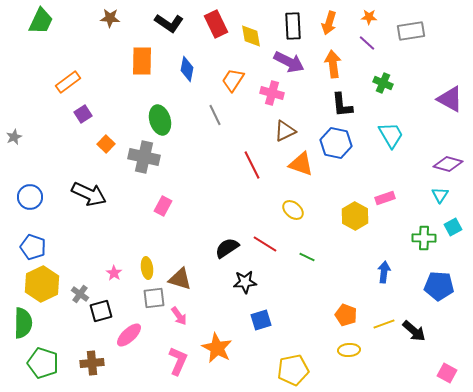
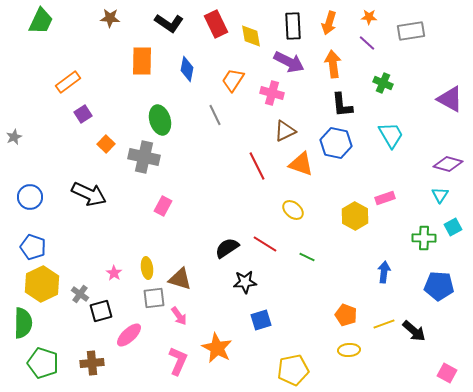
red line at (252, 165): moved 5 px right, 1 px down
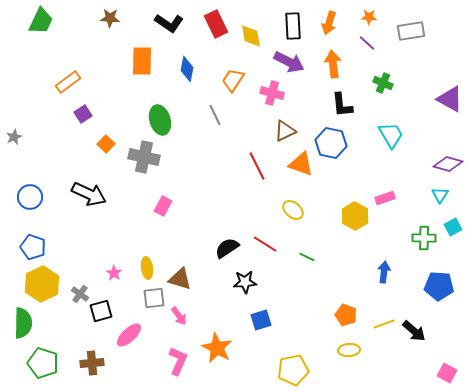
blue hexagon at (336, 143): moved 5 px left
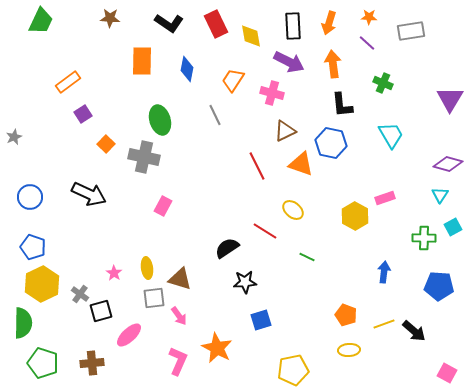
purple triangle at (450, 99): rotated 32 degrees clockwise
red line at (265, 244): moved 13 px up
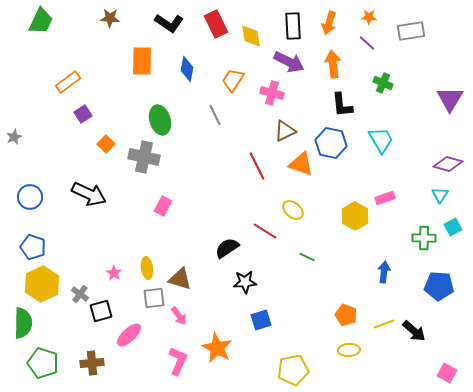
cyan trapezoid at (391, 135): moved 10 px left, 5 px down
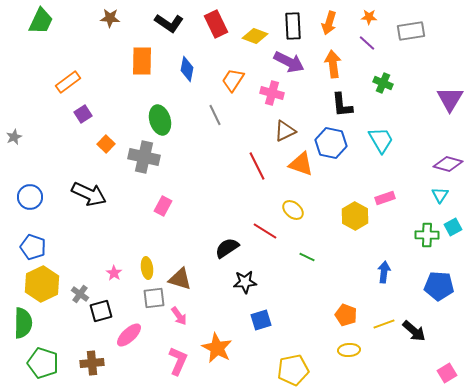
yellow diamond at (251, 36): moved 4 px right; rotated 60 degrees counterclockwise
green cross at (424, 238): moved 3 px right, 3 px up
pink square at (447, 373): rotated 30 degrees clockwise
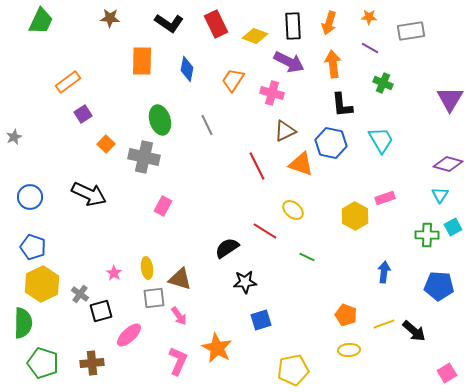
purple line at (367, 43): moved 3 px right, 5 px down; rotated 12 degrees counterclockwise
gray line at (215, 115): moved 8 px left, 10 px down
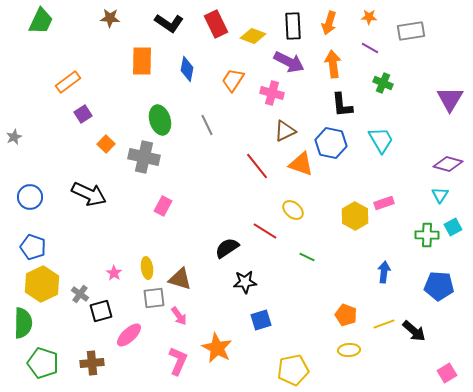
yellow diamond at (255, 36): moved 2 px left
red line at (257, 166): rotated 12 degrees counterclockwise
pink rectangle at (385, 198): moved 1 px left, 5 px down
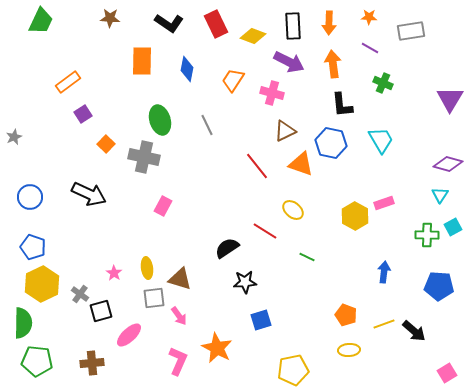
orange arrow at (329, 23): rotated 15 degrees counterclockwise
green pentagon at (43, 363): moved 6 px left, 2 px up; rotated 12 degrees counterclockwise
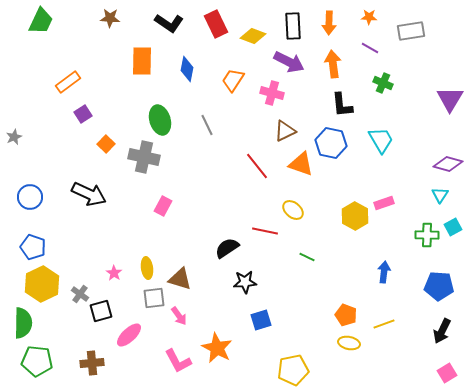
red line at (265, 231): rotated 20 degrees counterclockwise
black arrow at (414, 331): moved 28 px right; rotated 75 degrees clockwise
yellow ellipse at (349, 350): moved 7 px up; rotated 15 degrees clockwise
pink L-shape at (178, 361): rotated 128 degrees clockwise
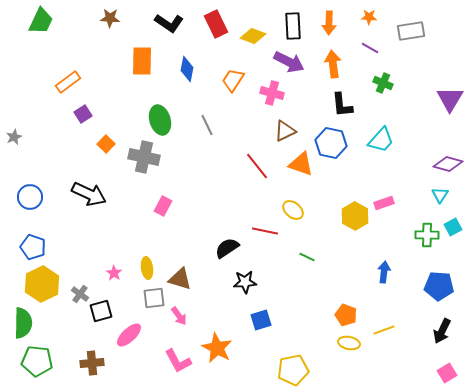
cyan trapezoid at (381, 140): rotated 72 degrees clockwise
yellow line at (384, 324): moved 6 px down
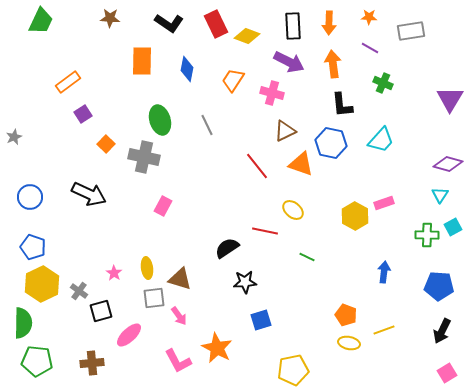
yellow diamond at (253, 36): moved 6 px left
gray cross at (80, 294): moved 1 px left, 3 px up
